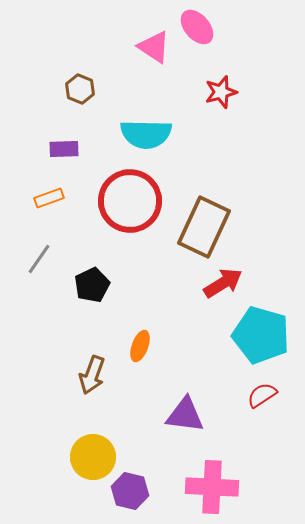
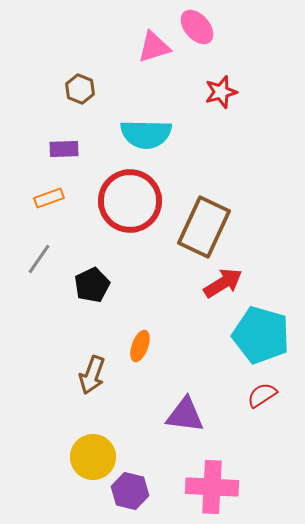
pink triangle: rotated 51 degrees counterclockwise
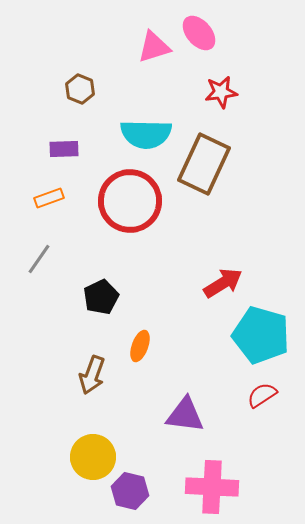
pink ellipse: moved 2 px right, 6 px down
red star: rotated 8 degrees clockwise
brown rectangle: moved 63 px up
black pentagon: moved 9 px right, 12 px down
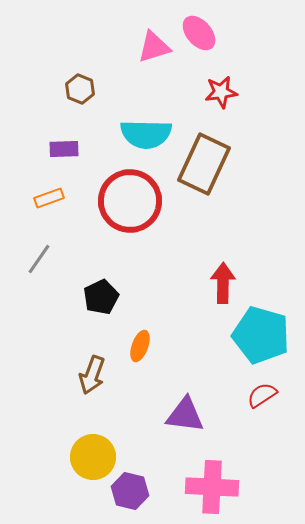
red arrow: rotated 57 degrees counterclockwise
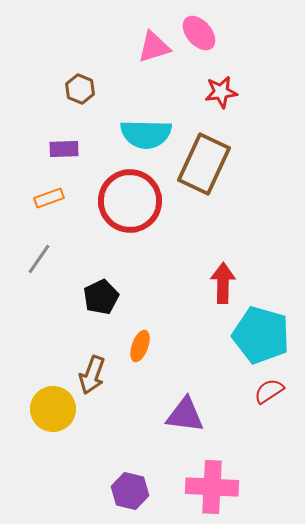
red semicircle: moved 7 px right, 4 px up
yellow circle: moved 40 px left, 48 px up
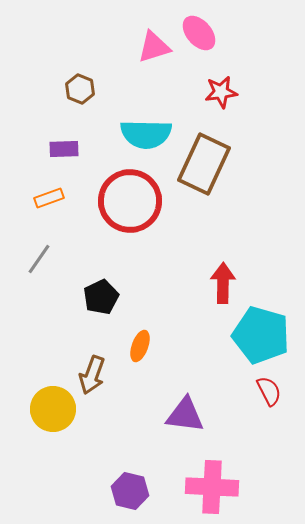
red semicircle: rotated 96 degrees clockwise
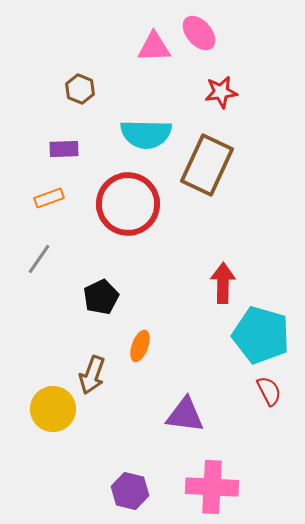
pink triangle: rotated 15 degrees clockwise
brown rectangle: moved 3 px right, 1 px down
red circle: moved 2 px left, 3 px down
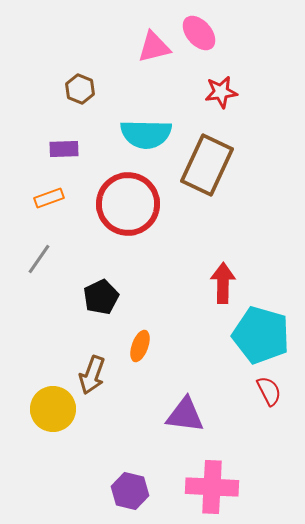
pink triangle: rotated 12 degrees counterclockwise
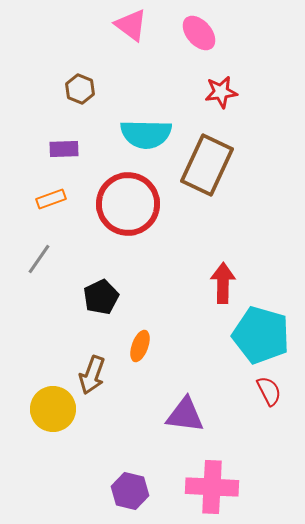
pink triangle: moved 23 px left, 22 px up; rotated 51 degrees clockwise
orange rectangle: moved 2 px right, 1 px down
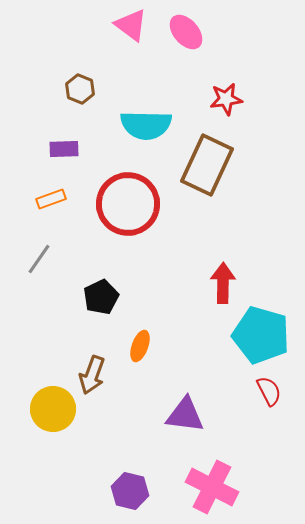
pink ellipse: moved 13 px left, 1 px up
red star: moved 5 px right, 7 px down
cyan semicircle: moved 9 px up
pink cross: rotated 24 degrees clockwise
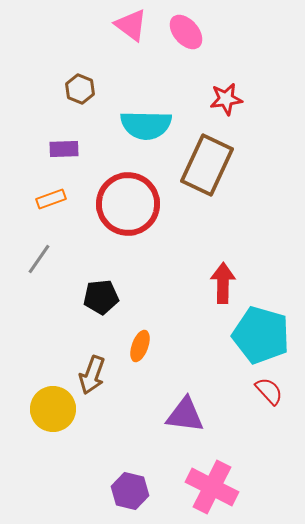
black pentagon: rotated 20 degrees clockwise
red semicircle: rotated 16 degrees counterclockwise
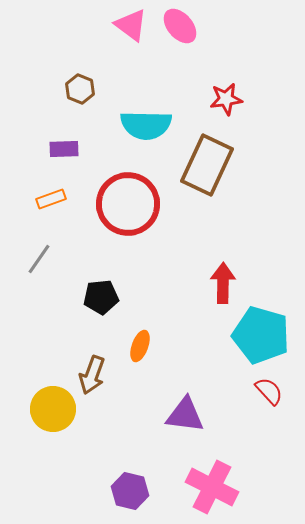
pink ellipse: moved 6 px left, 6 px up
